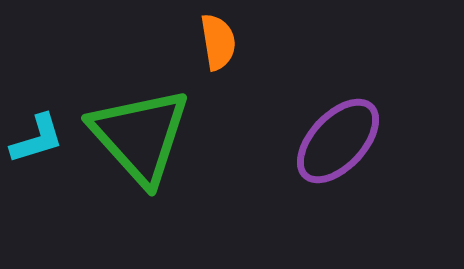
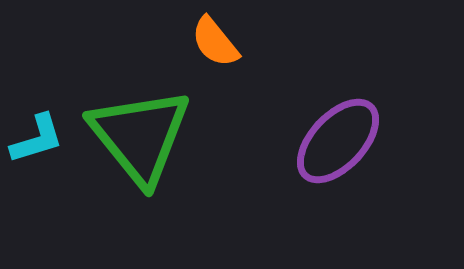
orange semicircle: moved 3 px left; rotated 150 degrees clockwise
green triangle: rotated 3 degrees clockwise
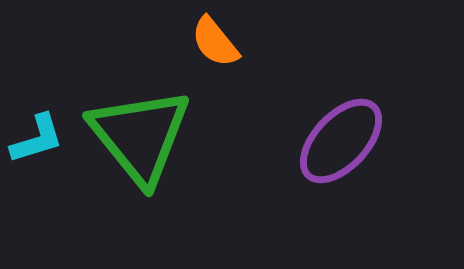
purple ellipse: moved 3 px right
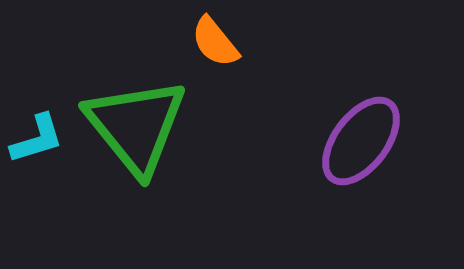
green triangle: moved 4 px left, 10 px up
purple ellipse: moved 20 px right; rotated 6 degrees counterclockwise
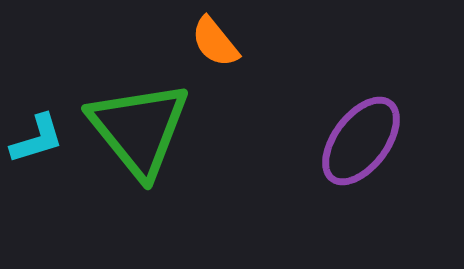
green triangle: moved 3 px right, 3 px down
